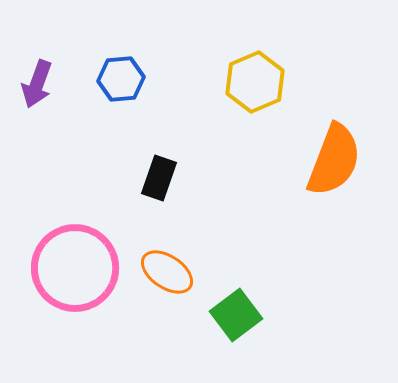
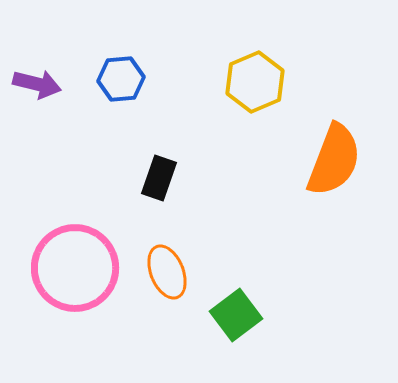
purple arrow: rotated 96 degrees counterclockwise
orange ellipse: rotated 34 degrees clockwise
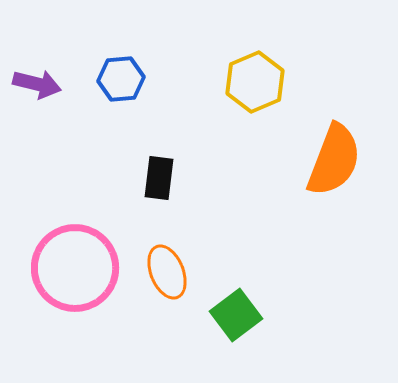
black rectangle: rotated 12 degrees counterclockwise
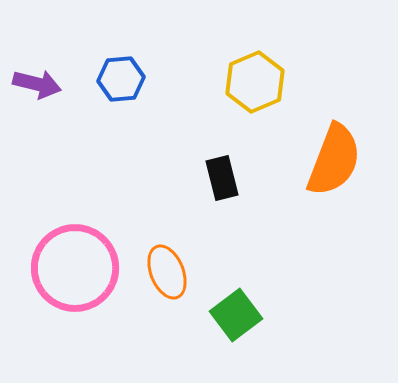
black rectangle: moved 63 px right; rotated 21 degrees counterclockwise
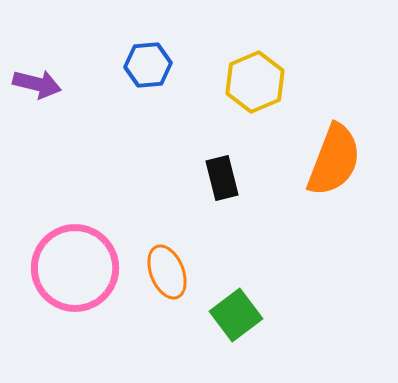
blue hexagon: moved 27 px right, 14 px up
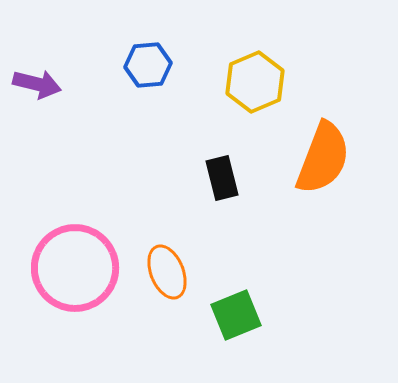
orange semicircle: moved 11 px left, 2 px up
green square: rotated 15 degrees clockwise
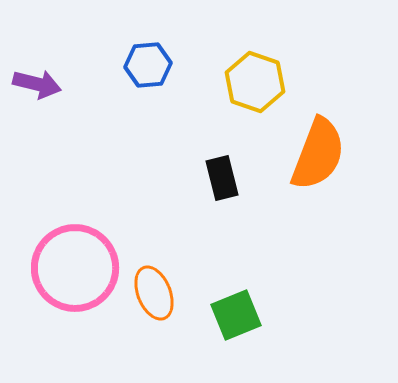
yellow hexagon: rotated 18 degrees counterclockwise
orange semicircle: moved 5 px left, 4 px up
orange ellipse: moved 13 px left, 21 px down
